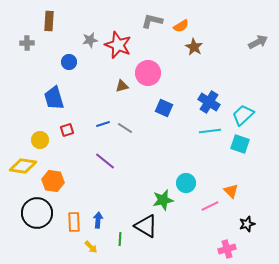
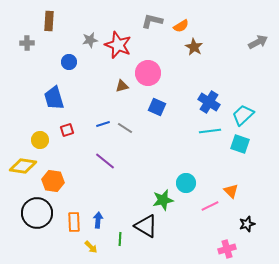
blue square: moved 7 px left, 1 px up
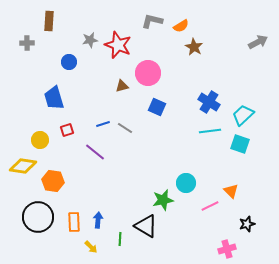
purple line: moved 10 px left, 9 px up
black circle: moved 1 px right, 4 px down
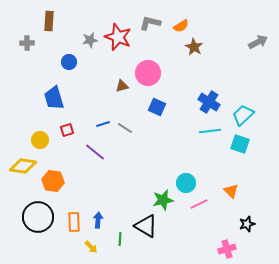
gray L-shape: moved 2 px left, 2 px down
red star: moved 8 px up
pink line: moved 11 px left, 2 px up
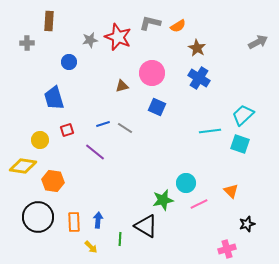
orange semicircle: moved 3 px left
brown star: moved 3 px right, 1 px down
pink circle: moved 4 px right
blue cross: moved 10 px left, 24 px up
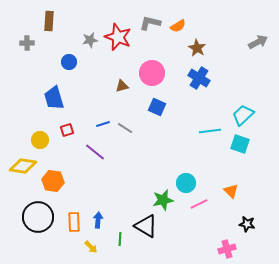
black star: rotated 28 degrees clockwise
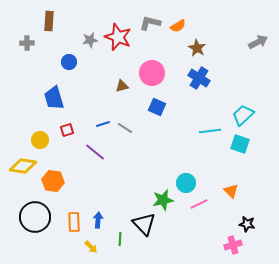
black circle: moved 3 px left
black triangle: moved 2 px left, 2 px up; rotated 15 degrees clockwise
pink cross: moved 6 px right, 4 px up
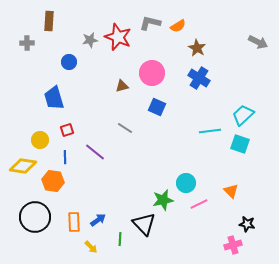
gray arrow: rotated 54 degrees clockwise
blue line: moved 38 px left, 33 px down; rotated 72 degrees counterclockwise
blue arrow: rotated 49 degrees clockwise
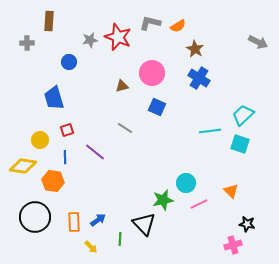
brown star: moved 2 px left, 1 px down
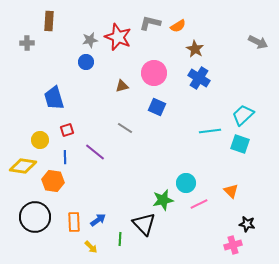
blue circle: moved 17 px right
pink circle: moved 2 px right
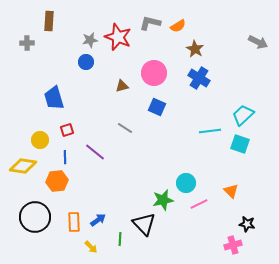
orange hexagon: moved 4 px right; rotated 15 degrees counterclockwise
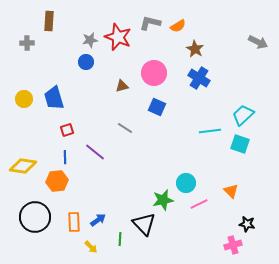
yellow circle: moved 16 px left, 41 px up
